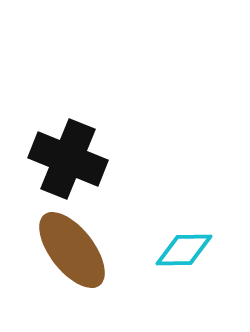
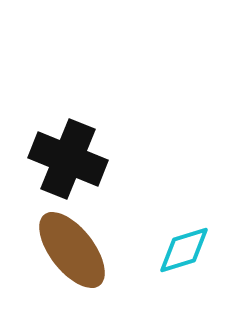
cyan diamond: rotated 16 degrees counterclockwise
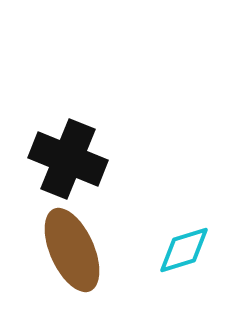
brown ellipse: rotated 14 degrees clockwise
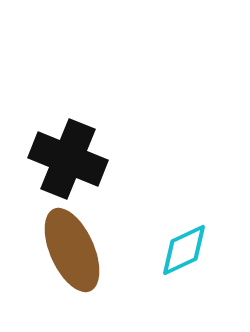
cyan diamond: rotated 8 degrees counterclockwise
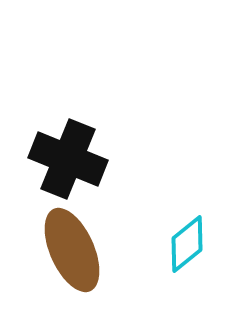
cyan diamond: moved 3 px right, 6 px up; rotated 14 degrees counterclockwise
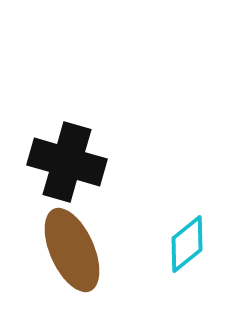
black cross: moved 1 px left, 3 px down; rotated 6 degrees counterclockwise
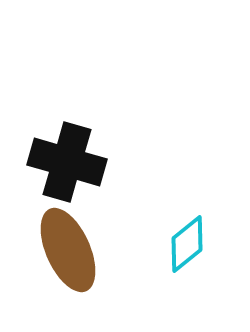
brown ellipse: moved 4 px left
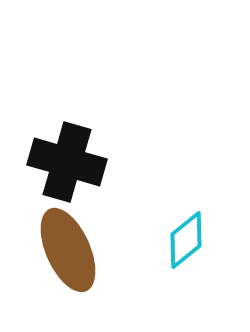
cyan diamond: moved 1 px left, 4 px up
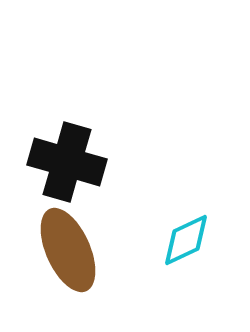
cyan diamond: rotated 14 degrees clockwise
